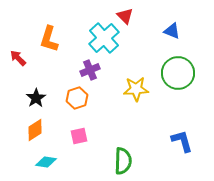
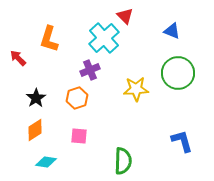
pink square: rotated 18 degrees clockwise
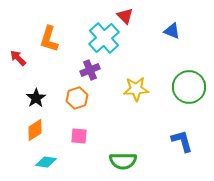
green circle: moved 11 px right, 14 px down
green semicircle: rotated 88 degrees clockwise
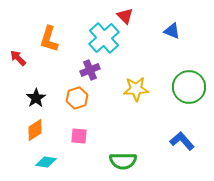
blue L-shape: rotated 25 degrees counterclockwise
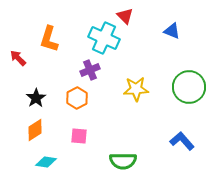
cyan cross: rotated 24 degrees counterclockwise
orange hexagon: rotated 10 degrees counterclockwise
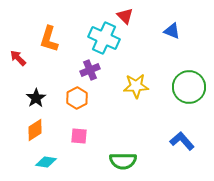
yellow star: moved 3 px up
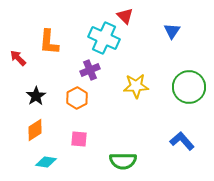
blue triangle: rotated 42 degrees clockwise
orange L-shape: moved 3 px down; rotated 12 degrees counterclockwise
black star: moved 2 px up
pink square: moved 3 px down
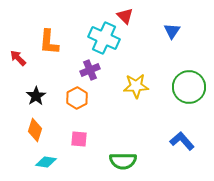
orange diamond: rotated 40 degrees counterclockwise
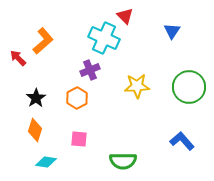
orange L-shape: moved 6 px left, 1 px up; rotated 136 degrees counterclockwise
yellow star: moved 1 px right
black star: moved 2 px down
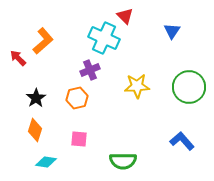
orange hexagon: rotated 15 degrees clockwise
